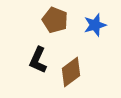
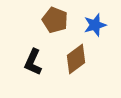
black L-shape: moved 5 px left, 2 px down
brown diamond: moved 5 px right, 13 px up
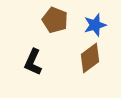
brown diamond: moved 14 px right, 1 px up
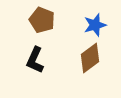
brown pentagon: moved 13 px left
black L-shape: moved 2 px right, 2 px up
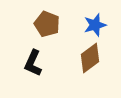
brown pentagon: moved 5 px right, 4 px down
black L-shape: moved 2 px left, 3 px down
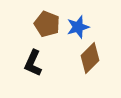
blue star: moved 17 px left, 2 px down
brown diamond: rotated 8 degrees counterclockwise
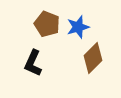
brown diamond: moved 3 px right
